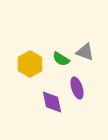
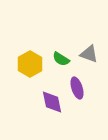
gray triangle: moved 4 px right, 2 px down
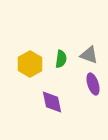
gray triangle: moved 1 px down
green semicircle: rotated 114 degrees counterclockwise
purple ellipse: moved 16 px right, 4 px up
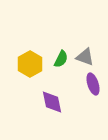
gray triangle: moved 4 px left, 2 px down
green semicircle: rotated 18 degrees clockwise
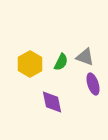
green semicircle: moved 3 px down
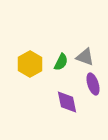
purple diamond: moved 15 px right
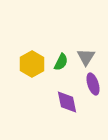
gray triangle: moved 1 px right; rotated 42 degrees clockwise
yellow hexagon: moved 2 px right
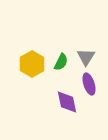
purple ellipse: moved 4 px left
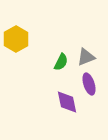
gray triangle: rotated 36 degrees clockwise
yellow hexagon: moved 16 px left, 25 px up
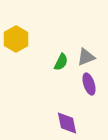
purple diamond: moved 21 px down
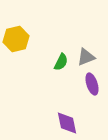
yellow hexagon: rotated 15 degrees clockwise
purple ellipse: moved 3 px right
